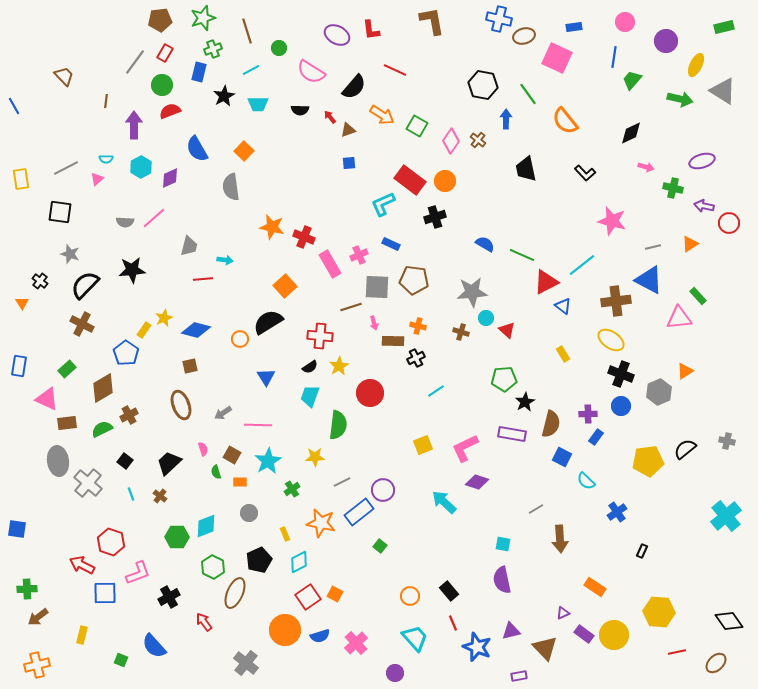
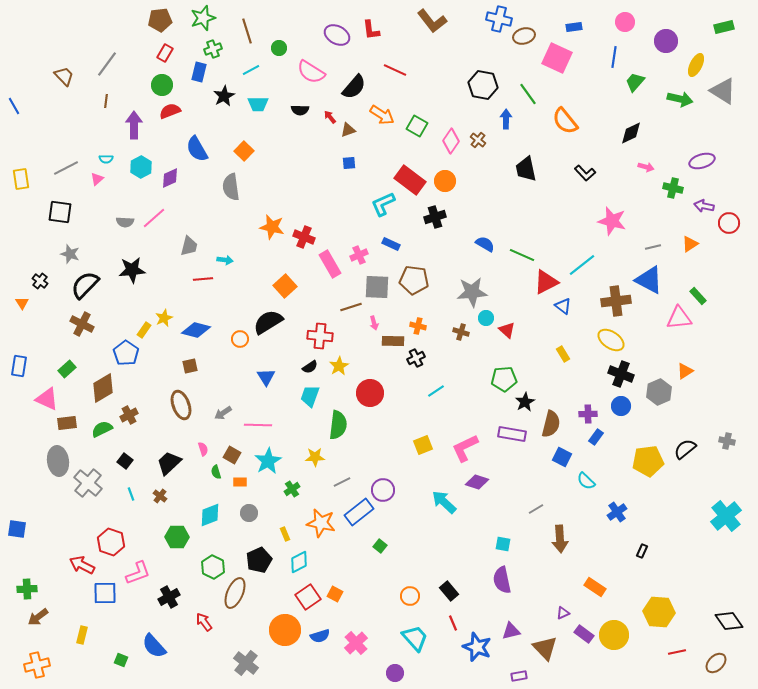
brown L-shape at (432, 21): rotated 152 degrees clockwise
gray line at (135, 62): moved 28 px left, 2 px down
green trapezoid at (632, 80): moved 3 px right, 2 px down
cyan diamond at (206, 526): moved 4 px right, 11 px up
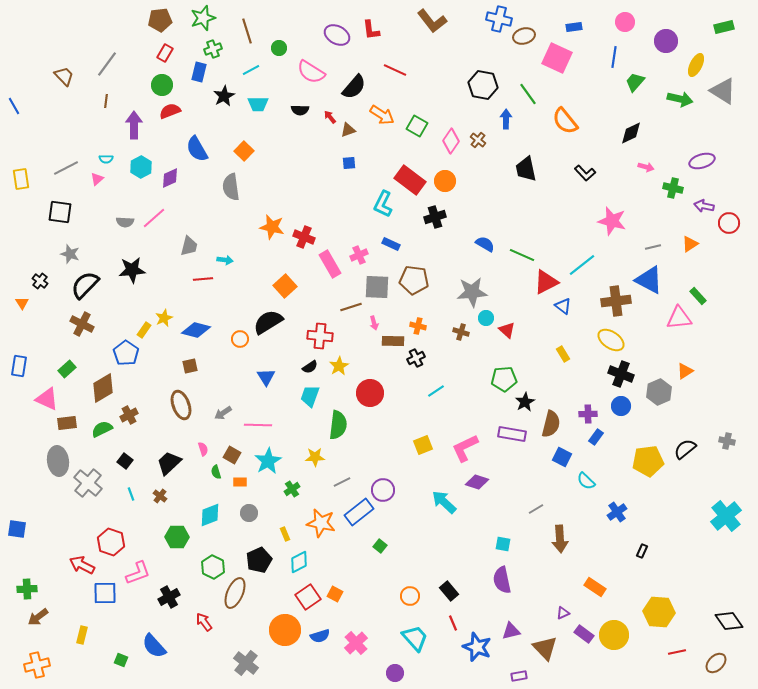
cyan L-shape at (383, 204): rotated 40 degrees counterclockwise
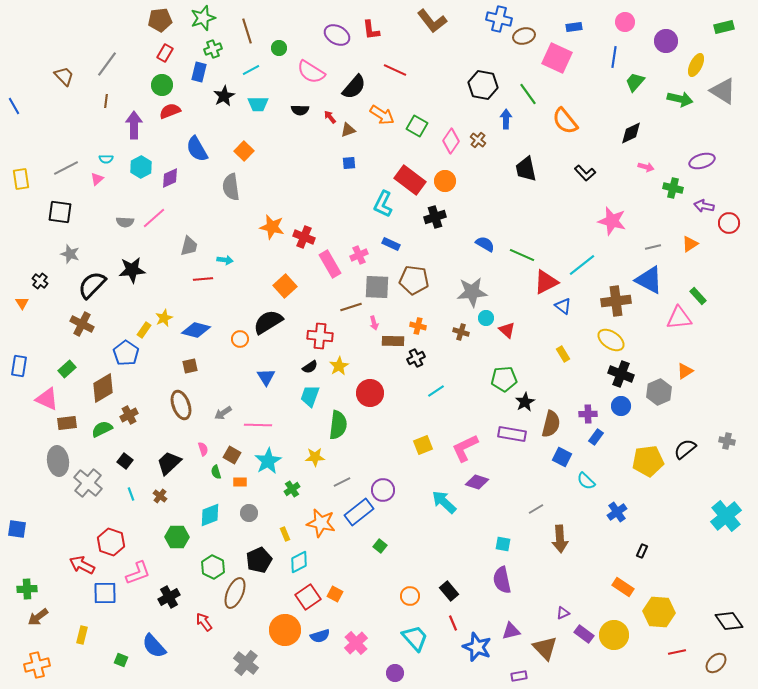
black semicircle at (85, 285): moved 7 px right
orange rectangle at (595, 587): moved 28 px right
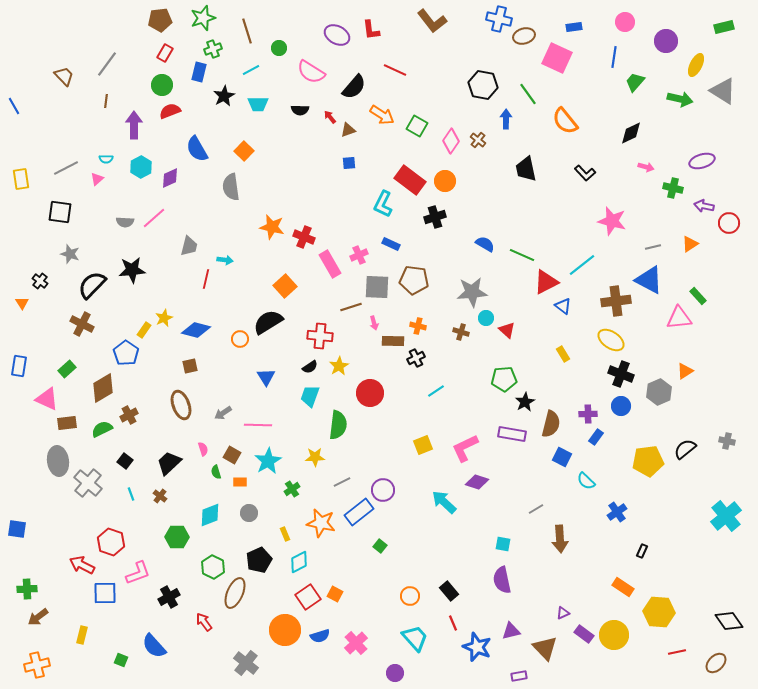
red line at (203, 279): moved 3 px right; rotated 72 degrees counterclockwise
